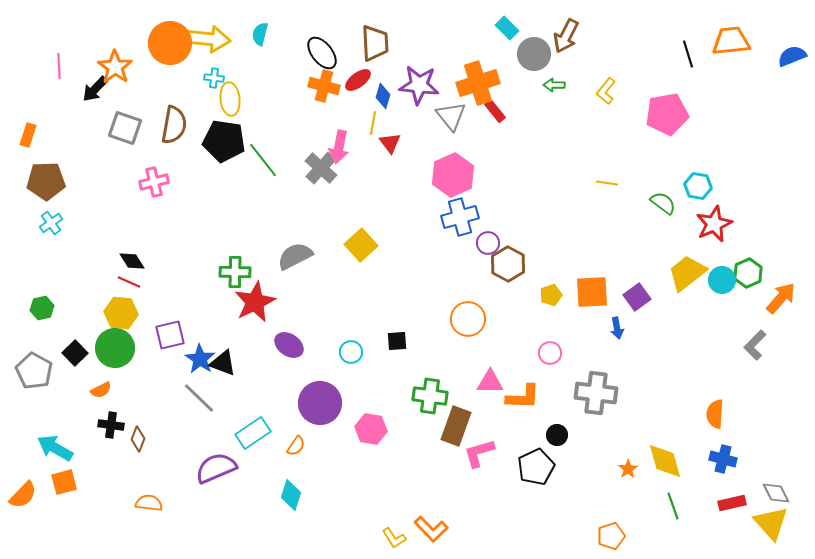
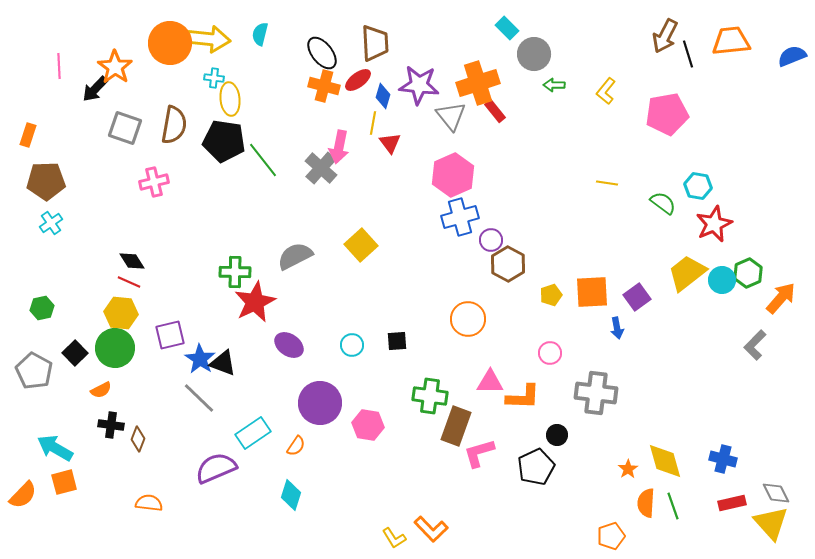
brown arrow at (566, 36): moved 99 px right
purple circle at (488, 243): moved 3 px right, 3 px up
cyan circle at (351, 352): moved 1 px right, 7 px up
orange semicircle at (715, 414): moved 69 px left, 89 px down
pink hexagon at (371, 429): moved 3 px left, 4 px up
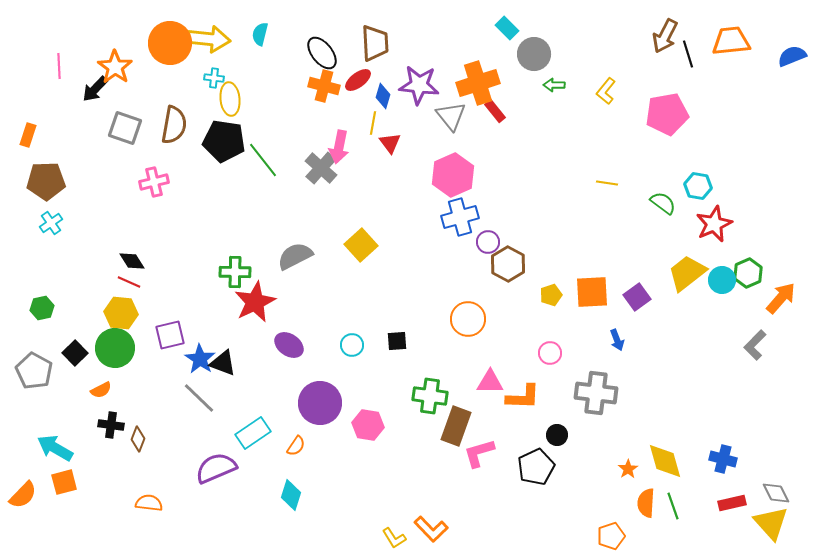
purple circle at (491, 240): moved 3 px left, 2 px down
blue arrow at (617, 328): moved 12 px down; rotated 10 degrees counterclockwise
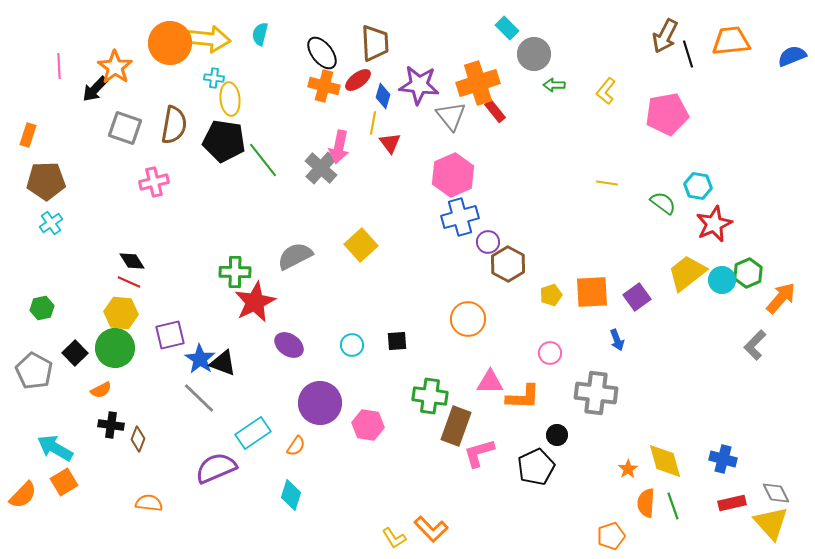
orange square at (64, 482): rotated 16 degrees counterclockwise
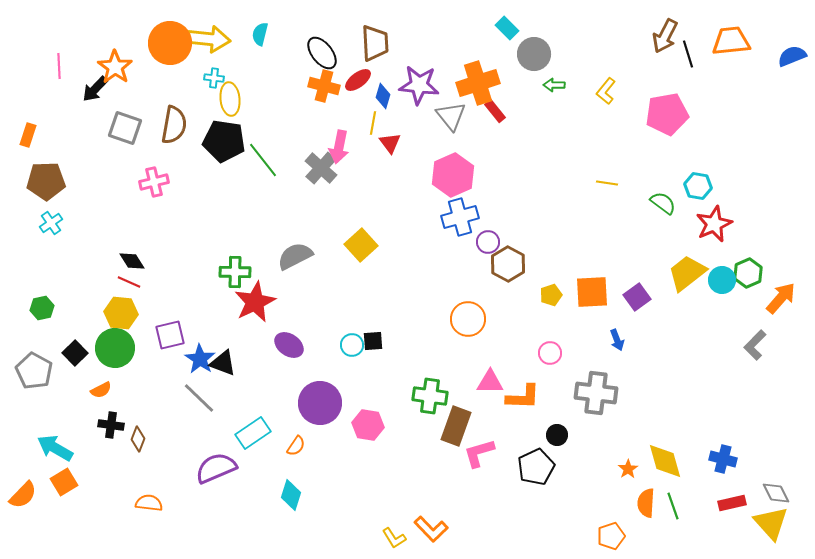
black square at (397, 341): moved 24 px left
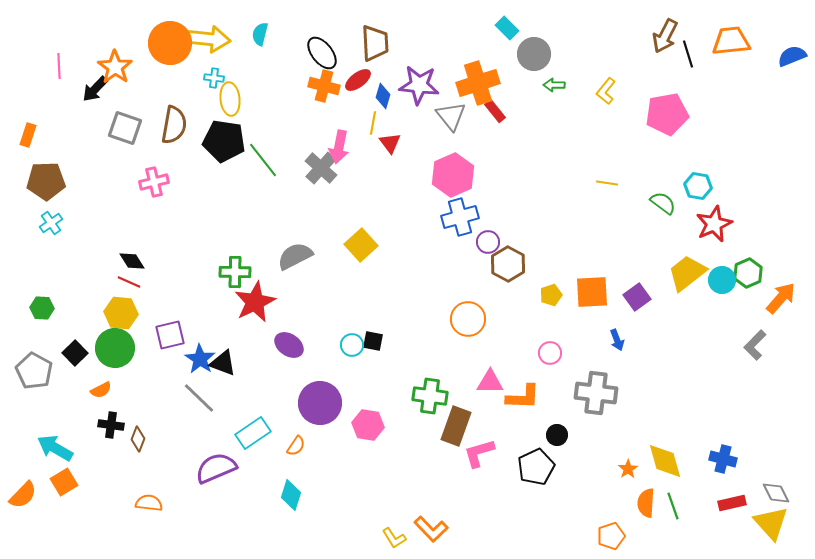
green hexagon at (42, 308): rotated 15 degrees clockwise
black square at (373, 341): rotated 15 degrees clockwise
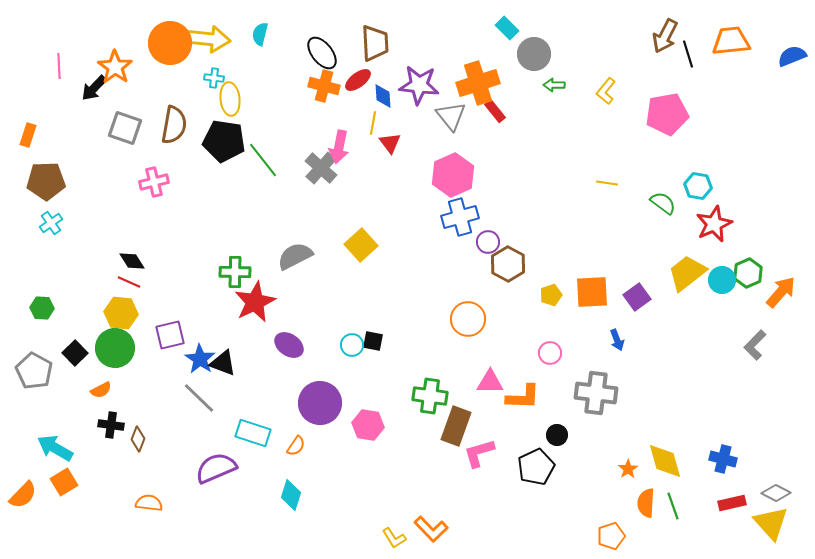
black arrow at (95, 89): moved 1 px left, 1 px up
blue diamond at (383, 96): rotated 20 degrees counterclockwise
orange arrow at (781, 298): moved 6 px up
cyan rectangle at (253, 433): rotated 52 degrees clockwise
gray diamond at (776, 493): rotated 36 degrees counterclockwise
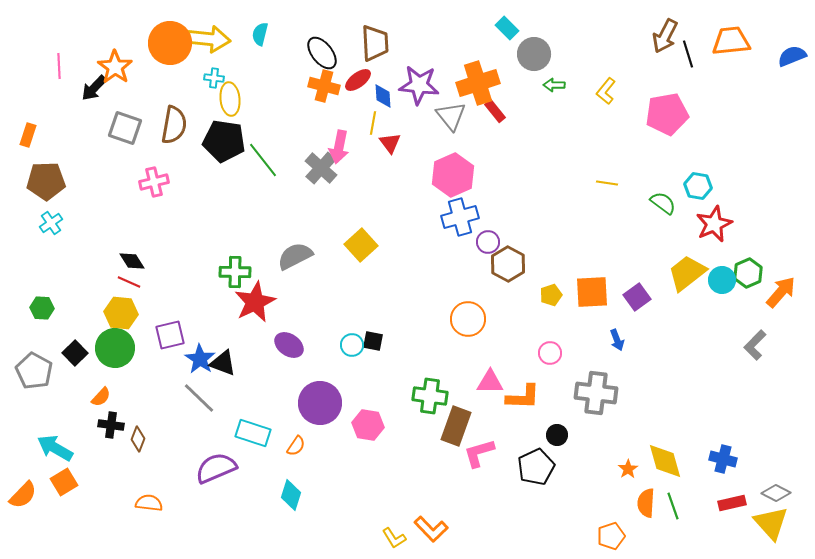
orange semicircle at (101, 390): moved 7 px down; rotated 20 degrees counterclockwise
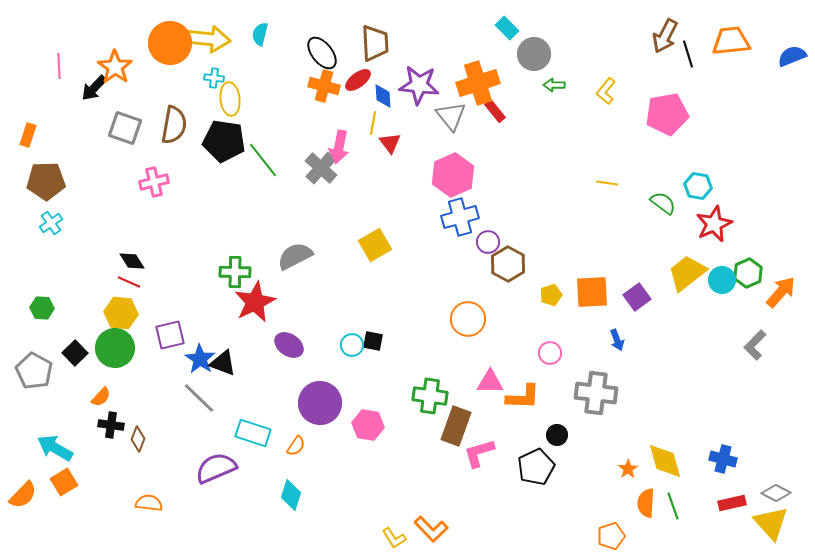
yellow square at (361, 245): moved 14 px right; rotated 12 degrees clockwise
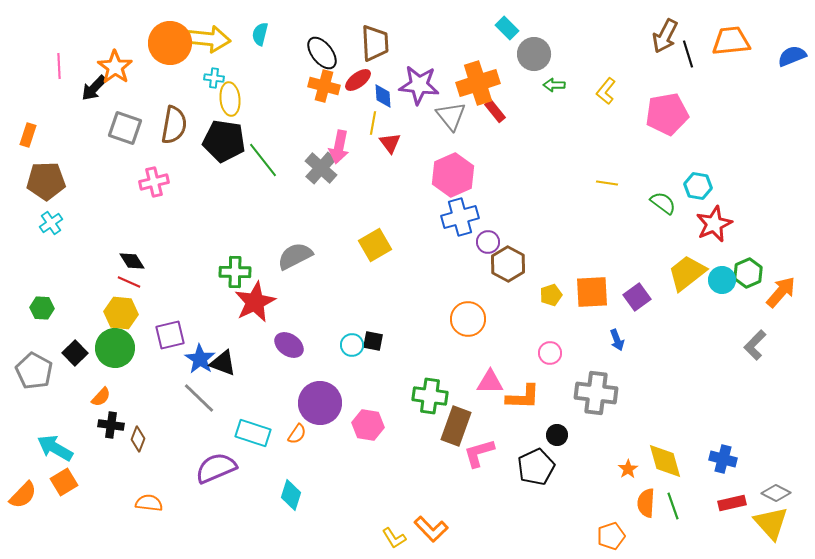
orange semicircle at (296, 446): moved 1 px right, 12 px up
